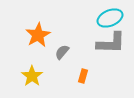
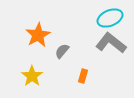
gray L-shape: rotated 144 degrees counterclockwise
gray semicircle: moved 1 px up
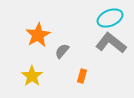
orange rectangle: moved 1 px left
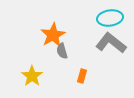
cyan ellipse: rotated 15 degrees clockwise
orange star: moved 15 px right
gray semicircle: rotated 56 degrees counterclockwise
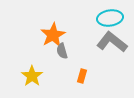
gray L-shape: moved 1 px right, 1 px up
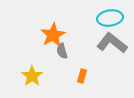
gray L-shape: moved 1 px down
